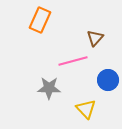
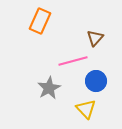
orange rectangle: moved 1 px down
blue circle: moved 12 px left, 1 px down
gray star: rotated 30 degrees counterclockwise
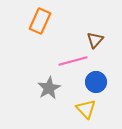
brown triangle: moved 2 px down
blue circle: moved 1 px down
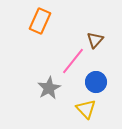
pink line: rotated 36 degrees counterclockwise
